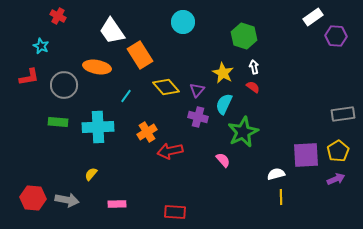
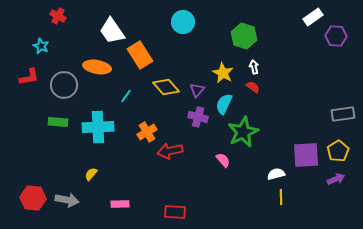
pink rectangle: moved 3 px right
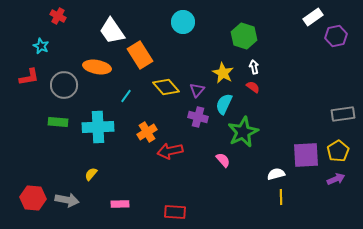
purple hexagon: rotated 15 degrees counterclockwise
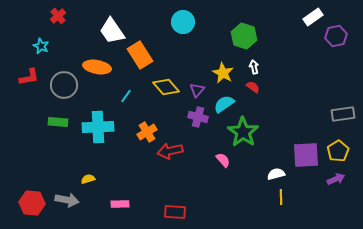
red cross: rotated 21 degrees clockwise
cyan semicircle: rotated 30 degrees clockwise
green star: rotated 12 degrees counterclockwise
yellow semicircle: moved 3 px left, 5 px down; rotated 32 degrees clockwise
red hexagon: moved 1 px left, 5 px down
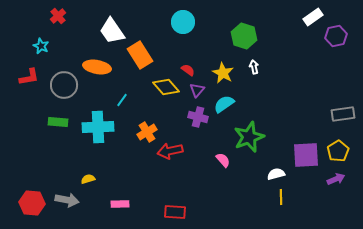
red semicircle: moved 65 px left, 17 px up
cyan line: moved 4 px left, 4 px down
green star: moved 6 px right, 5 px down; rotated 16 degrees clockwise
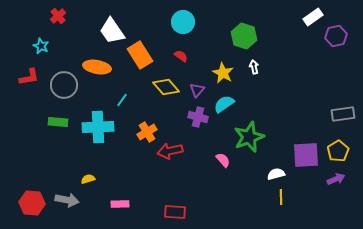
red semicircle: moved 7 px left, 14 px up
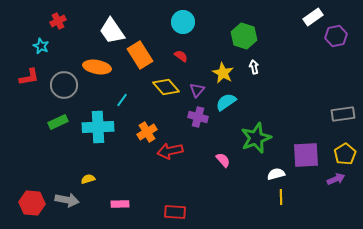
red cross: moved 5 px down; rotated 14 degrees clockwise
cyan semicircle: moved 2 px right, 2 px up
green rectangle: rotated 30 degrees counterclockwise
green star: moved 7 px right, 1 px down
yellow pentagon: moved 7 px right, 3 px down
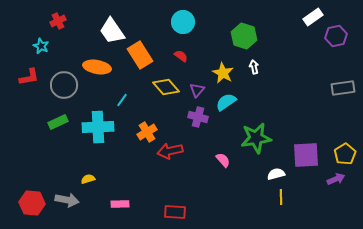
gray rectangle: moved 26 px up
green star: rotated 12 degrees clockwise
